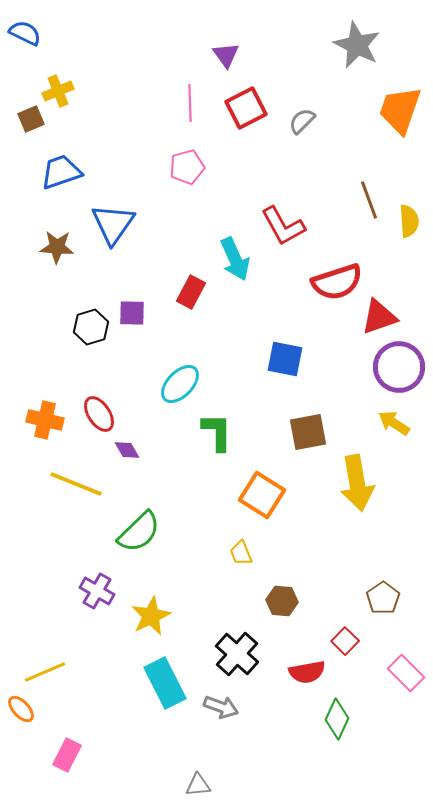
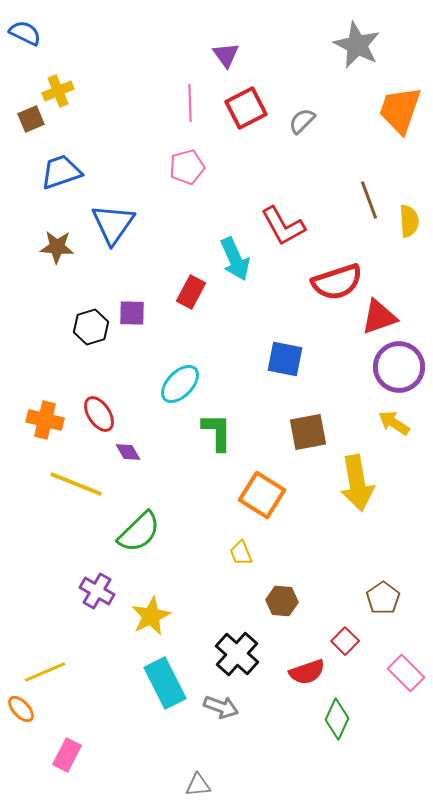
purple diamond at (127, 450): moved 1 px right, 2 px down
red semicircle at (307, 672): rotated 9 degrees counterclockwise
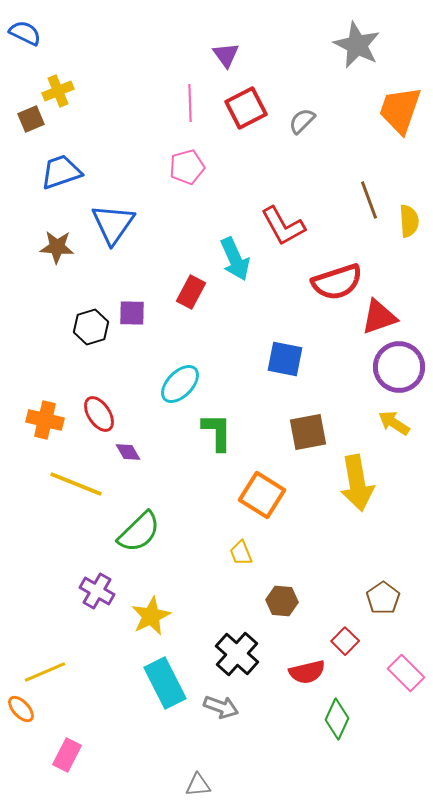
red semicircle at (307, 672): rotated 6 degrees clockwise
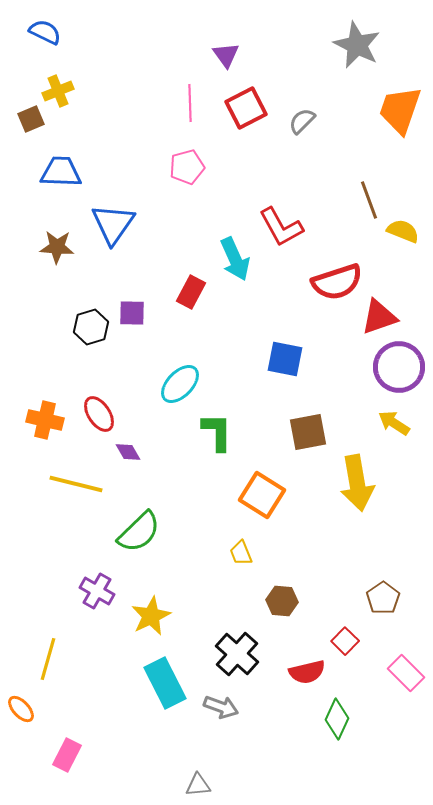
blue semicircle at (25, 33): moved 20 px right, 1 px up
blue trapezoid at (61, 172): rotated 21 degrees clockwise
yellow semicircle at (409, 221): moved 6 px left, 10 px down; rotated 64 degrees counterclockwise
red L-shape at (283, 226): moved 2 px left, 1 px down
yellow line at (76, 484): rotated 8 degrees counterclockwise
yellow line at (45, 672): moved 3 px right, 13 px up; rotated 51 degrees counterclockwise
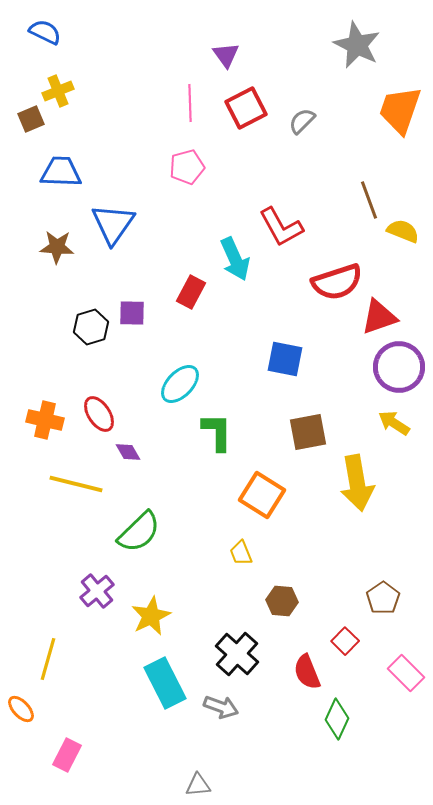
purple cross at (97, 591): rotated 20 degrees clockwise
red semicircle at (307, 672): rotated 81 degrees clockwise
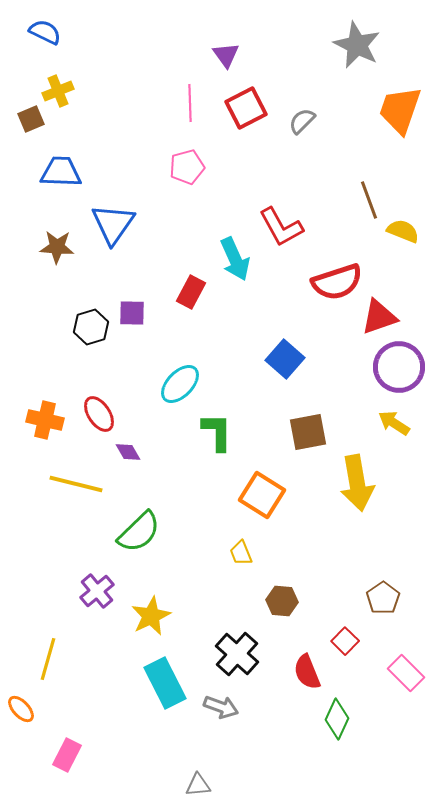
blue square at (285, 359): rotated 30 degrees clockwise
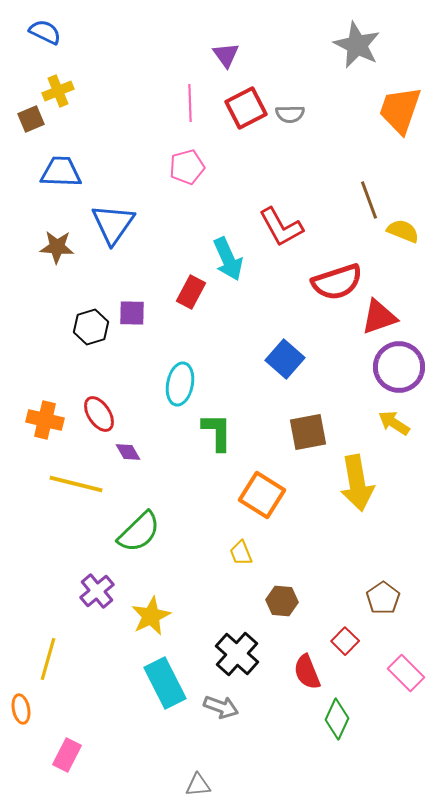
gray semicircle at (302, 121): moved 12 px left, 7 px up; rotated 136 degrees counterclockwise
cyan arrow at (235, 259): moved 7 px left
cyan ellipse at (180, 384): rotated 33 degrees counterclockwise
orange ellipse at (21, 709): rotated 32 degrees clockwise
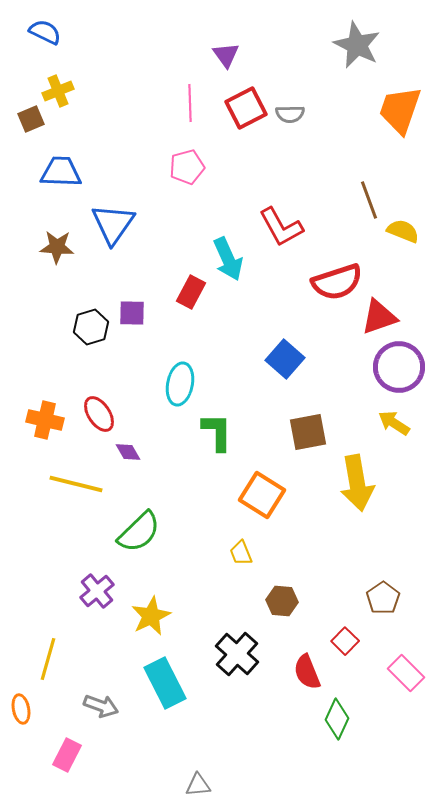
gray arrow at (221, 707): moved 120 px left, 1 px up
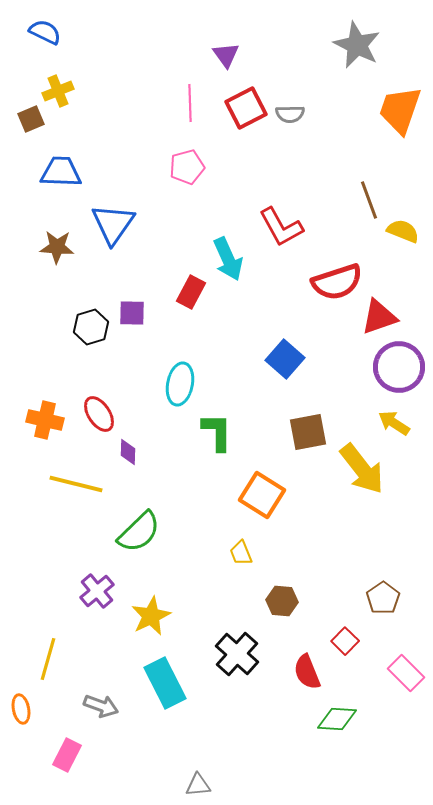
purple diamond at (128, 452): rotated 32 degrees clockwise
yellow arrow at (357, 483): moved 5 px right, 14 px up; rotated 28 degrees counterclockwise
green diamond at (337, 719): rotated 69 degrees clockwise
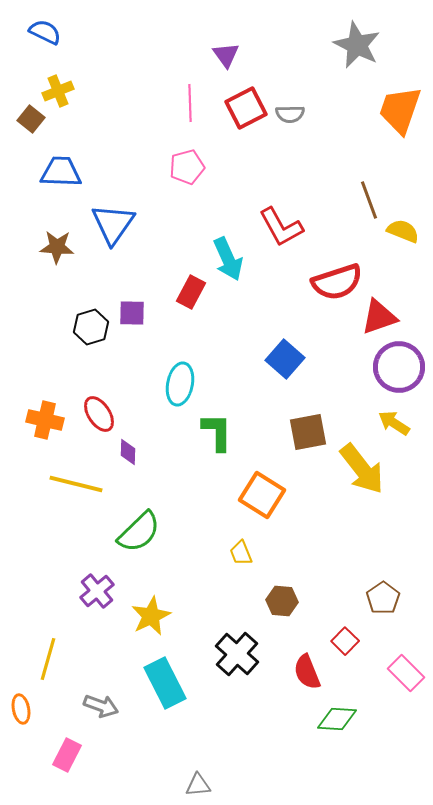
brown square at (31, 119): rotated 28 degrees counterclockwise
